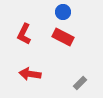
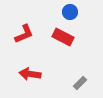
blue circle: moved 7 px right
red L-shape: rotated 140 degrees counterclockwise
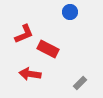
red rectangle: moved 15 px left, 12 px down
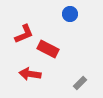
blue circle: moved 2 px down
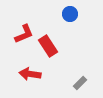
red rectangle: moved 3 px up; rotated 30 degrees clockwise
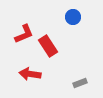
blue circle: moved 3 px right, 3 px down
gray rectangle: rotated 24 degrees clockwise
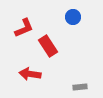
red L-shape: moved 6 px up
gray rectangle: moved 4 px down; rotated 16 degrees clockwise
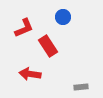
blue circle: moved 10 px left
gray rectangle: moved 1 px right
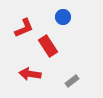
gray rectangle: moved 9 px left, 6 px up; rotated 32 degrees counterclockwise
